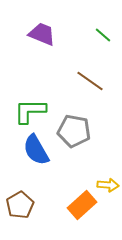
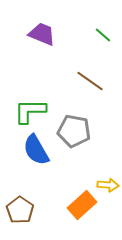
brown pentagon: moved 5 px down; rotated 8 degrees counterclockwise
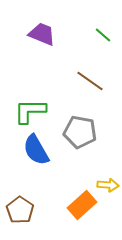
gray pentagon: moved 6 px right, 1 px down
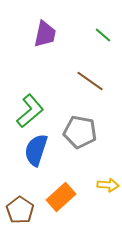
purple trapezoid: moved 3 px right; rotated 80 degrees clockwise
green L-shape: rotated 140 degrees clockwise
blue semicircle: rotated 48 degrees clockwise
orange rectangle: moved 21 px left, 8 px up
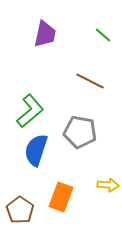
brown line: rotated 8 degrees counterclockwise
orange rectangle: rotated 28 degrees counterclockwise
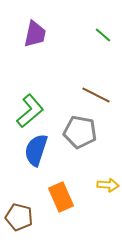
purple trapezoid: moved 10 px left
brown line: moved 6 px right, 14 px down
orange rectangle: rotated 44 degrees counterclockwise
brown pentagon: moved 1 px left, 7 px down; rotated 20 degrees counterclockwise
